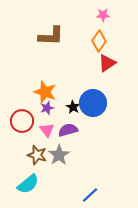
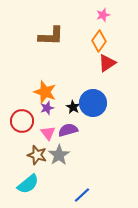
pink star: rotated 16 degrees counterclockwise
pink triangle: moved 1 px right, 3 px down
blue line: moved 8 px left
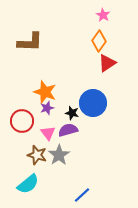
pink star: rotated 24 degrees counterclockwise
brown L-shape: moved 21 px left, 6 px down
black star: moved 1 px left, 6 px down; rotated 16 degrees counterclockwise
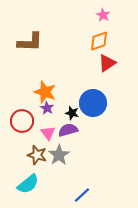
orange diamond: rotated 35 degrees clockwise
purple star: rotated 24 degrees counterclockwise
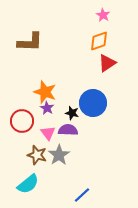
purple semicircle: rotated 18 degrees clockwise
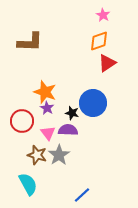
cyan semicircle: rotated 80 degrees counterclockwise
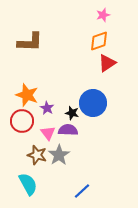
pink star: rotated 24 degrees clockwise
orange star: moved 18 px left, 3 px down
blue line: moved 4 px up
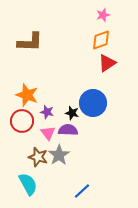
orange diamond: moved 2 px right, 1 px up
purple star: moved 4 px down; rotated 16 degrees counterclockwise
brown star: moved 1 px right, 2 px down
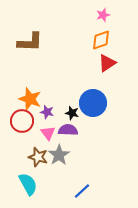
orange star: moved 3 px right, 4 px down
